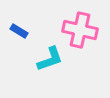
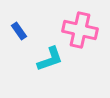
blue rectangle: rotated 24 degrees clockwise
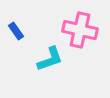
blue rectangle: moved 3 px left
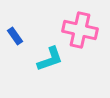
blue rectangle: moved 1 px left, 5 px down
